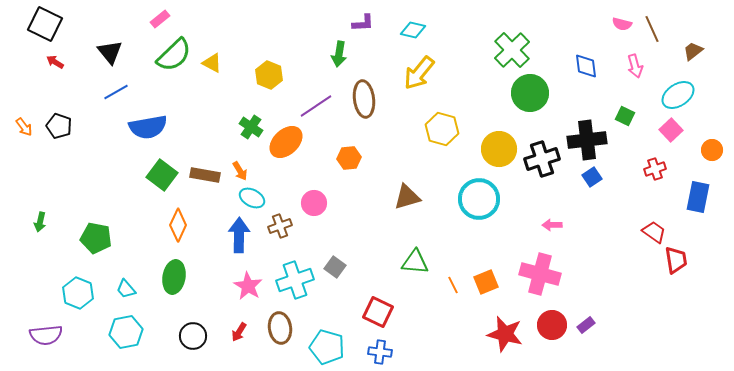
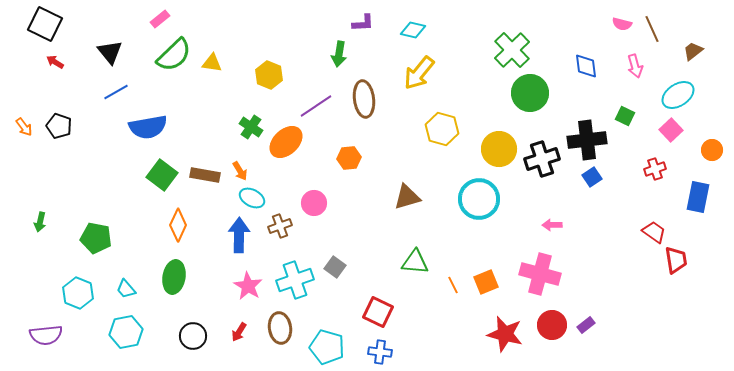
yellow triangle at (212, 63): rotated 20 degrees counterclockwise
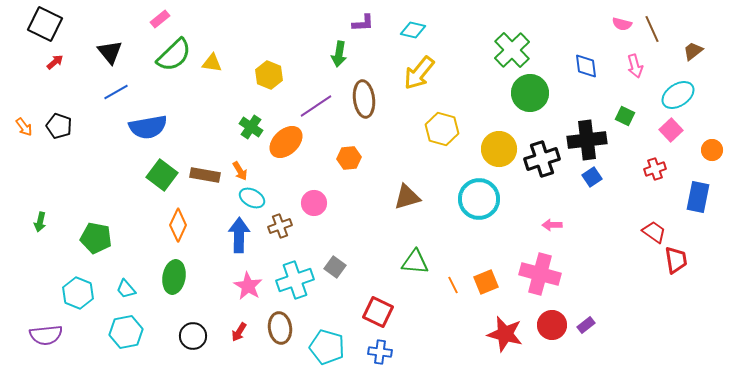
red arrow at (55, 62): rotated 108 degrees clockwise
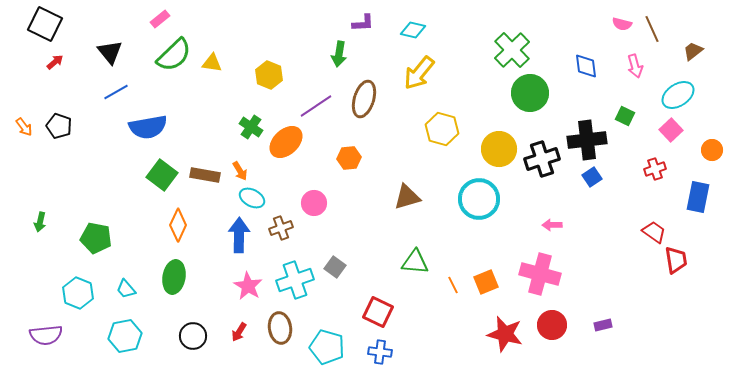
brown ellipse at (364, 99): rotated 24 degrees clockwise
brown cross at (280, 226): moved 1 px right, 2 px down
purple rectangle at (586, 325): moved 17 px right; rotated 24 degrees clockwise
cyan hexagon at (126, 332): moved 1 px left, 4 px down
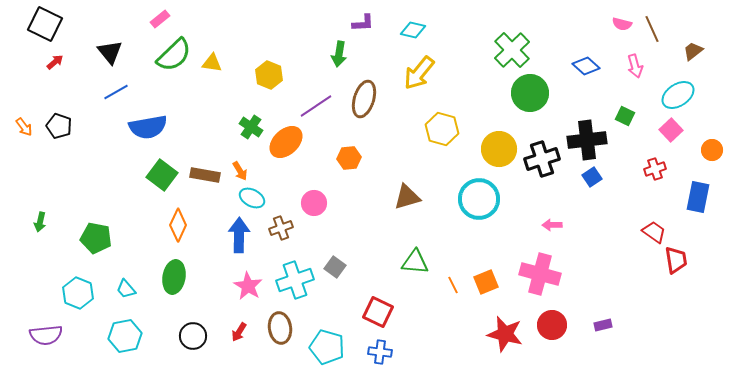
blue diamond at (586, 66): rotated 40 degrees counterclockwise
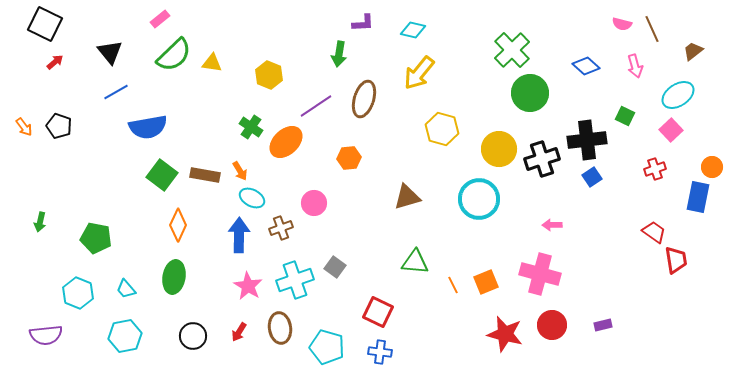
orange circle at (712, 150): moved 17 px down
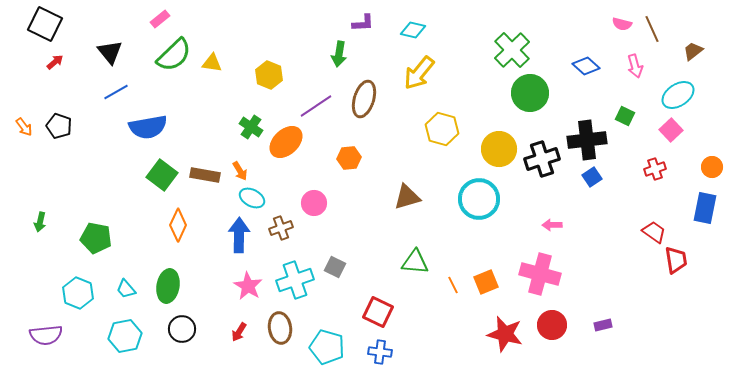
blue rectangle at (698, 197): moved 7 px right, 11 px down
gray square at (335, 267): rotated 10 degrees counterclockwise
green ellipse at (174, 277): moved 6 px left, 9 px down
black circle at (193, 336): moved 11 px left, 7 px up
